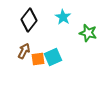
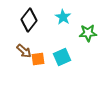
green star: rotated 18 degrees counterclockwise
brown arrow: rotated 105 degrees clockwise
cyan square: moved 9 px right
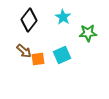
cyan square: moved 2 px up
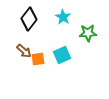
black diamond: moved 1 px up
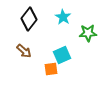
orange square: moved 13 px right, 10 px down
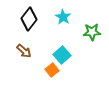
green star: moved 4 px right, 1 px up
cyan square: rotated 18 degrees counterclockwise
orange square: moved 1 px right, 1 px down; rotated 32 degrees counterclockwise
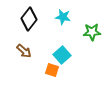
cyan star: rotated 21 degrees counterclockwise
orange square: rotated 32 degrees counterclockwise
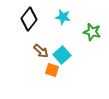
green star: rotated 18 degrees clockwise
brown arrow: moved 17 px right
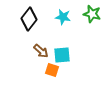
green star: moved 18 px up
cyan square: rotated 36 degrees clockwise
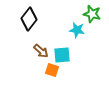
cyan star: moved 14 px right, 13 px down
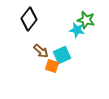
green star: moved 6 px left, 6 px down
cyan square: rotated 18 degrees counterclockwise
orange square: moved 4 px up
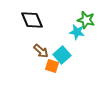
black diamond: moved 3 px right, 1 px down; rotated 60 degrees counterclockwise
cyan star: moved 2 px down
cyan square: rotated 18 degrees counterclockwise
